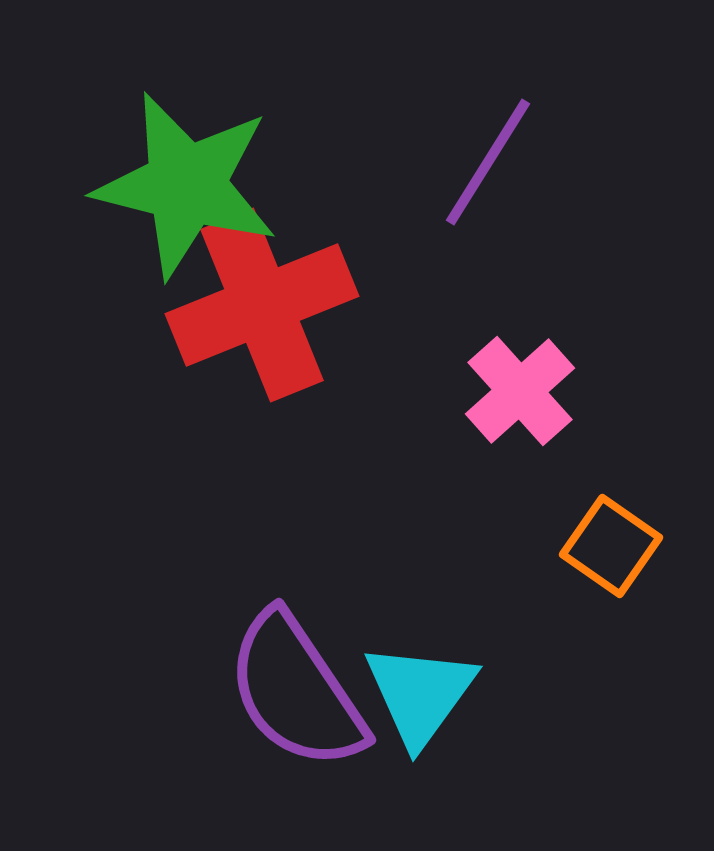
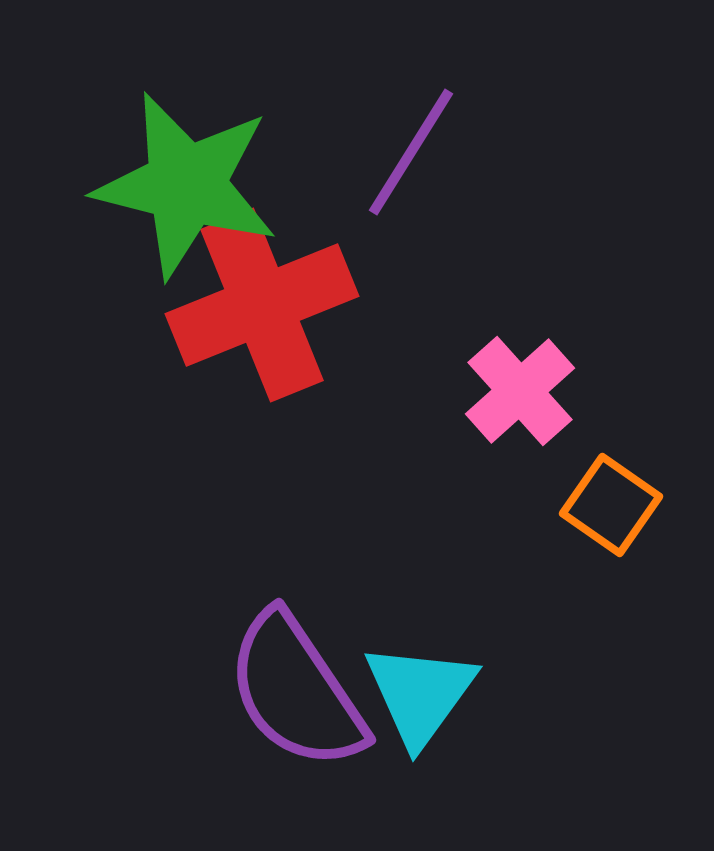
purple line: moved 77 px left, 10 px up
orange square: moved 41 px up
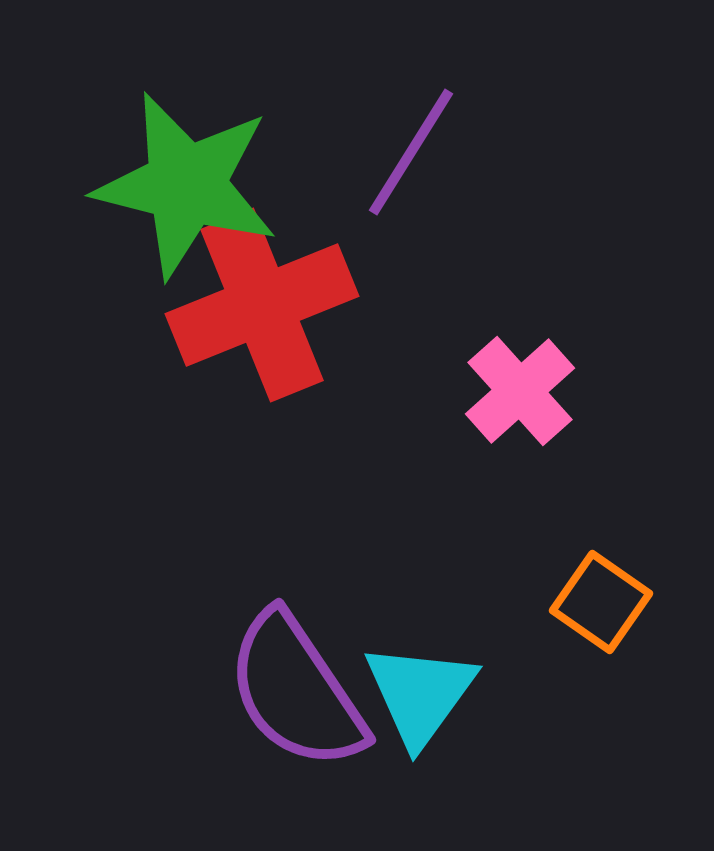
orange square: moved 10 px left, 97 px down
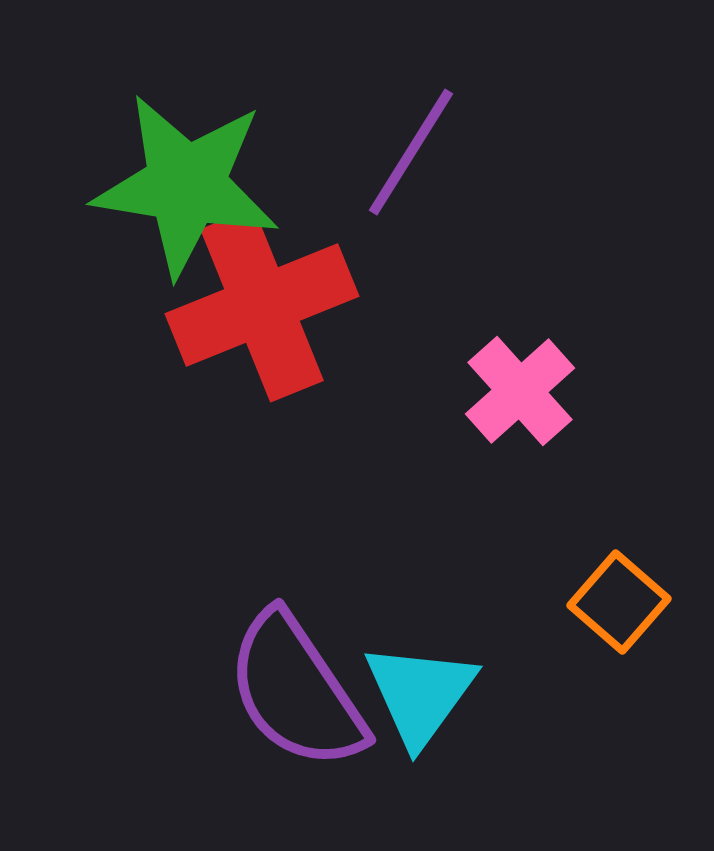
green star: rotated 5 degrees counterclockwise
orange square: moved 18 px right; rotated 6 degrees clockwise
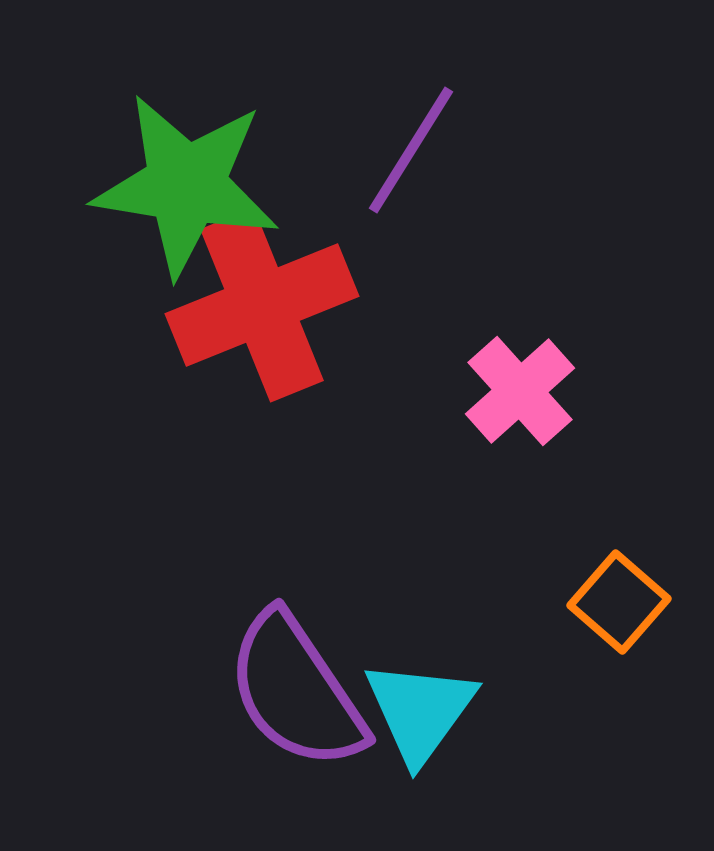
purple line: moved 2 px up
cyan triangle: moved 17 px down
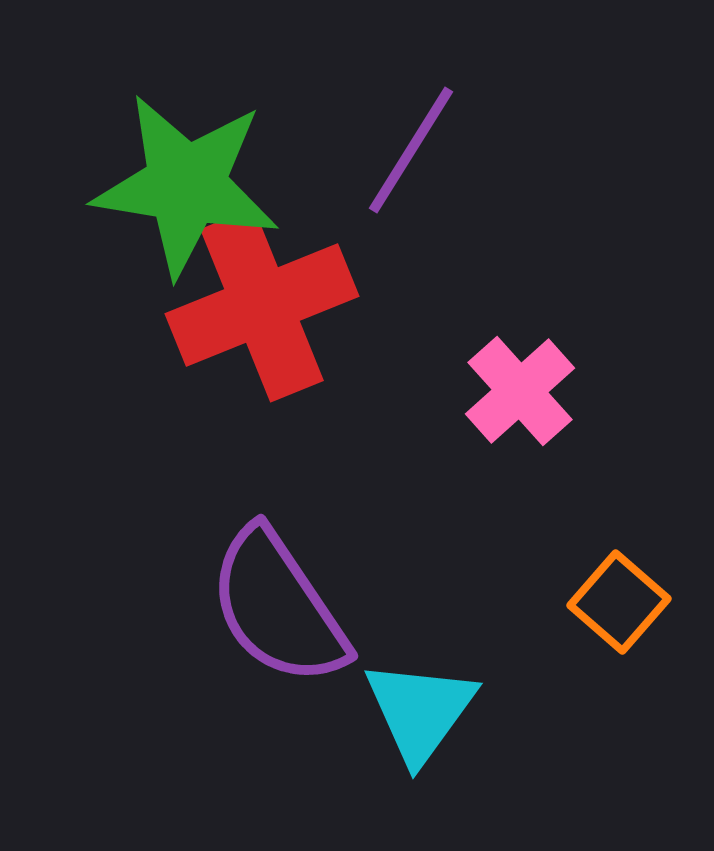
purple semicircle: moved 18 px left, 84 px up
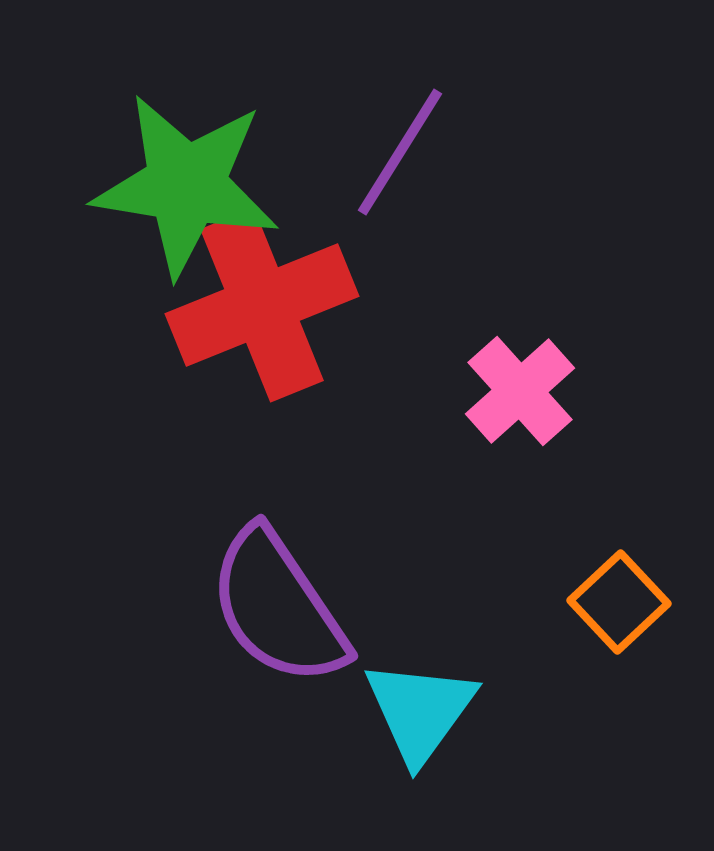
purple line: moved 11 px left, 2 px down
orange square: rotated 6 degrees clockwise
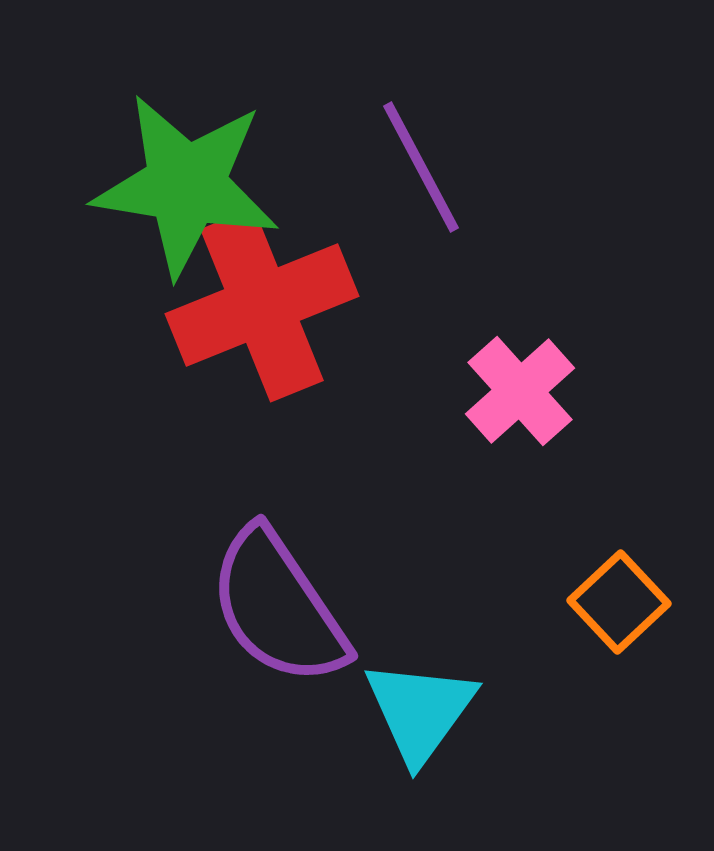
purple line: moved 21 px right, 15 px down; rotated 60 degrees counterclockwise
